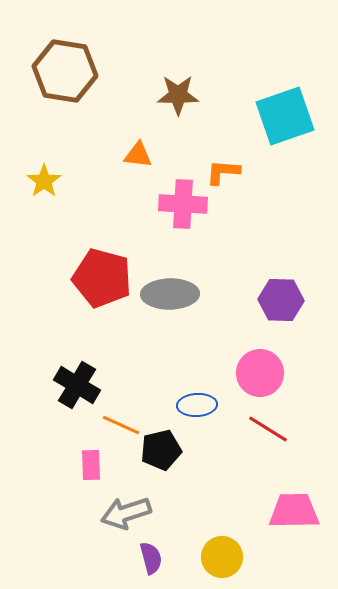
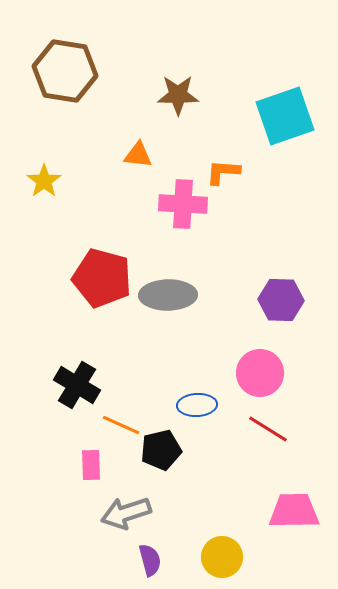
gray ellipse: moved 2 px left, 1 px down
purple semicircle: moved 1 px left, 2 px down
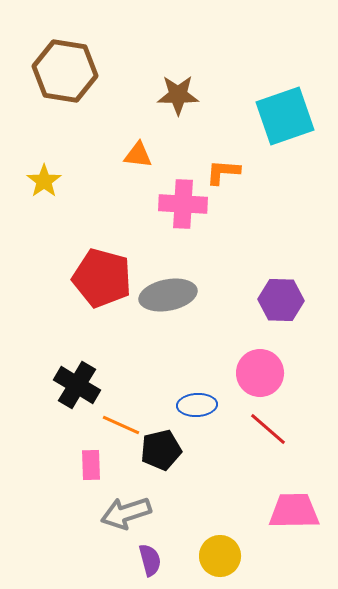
gray ellipse: rotated 10 degrees counterclockwise
red line: rotated 9 degrees clockwise
yellow circle: moved 2 px left, 1 px up
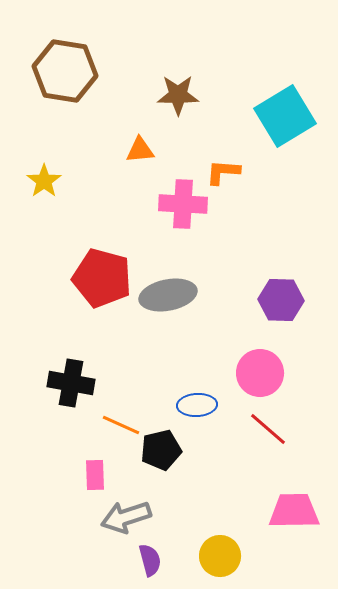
cyan square: rotated 12 degrees counterclockwise
orange triangle: moved 2 px right, 5 px up; rotated 12 degrees counterclockwise
black cross: moved 6 px left, 2 px up; rotated 21 degrees counterclockwise
pink rectangle: moved 4 px right, 10 px down
gray arrow: moved 4 px down
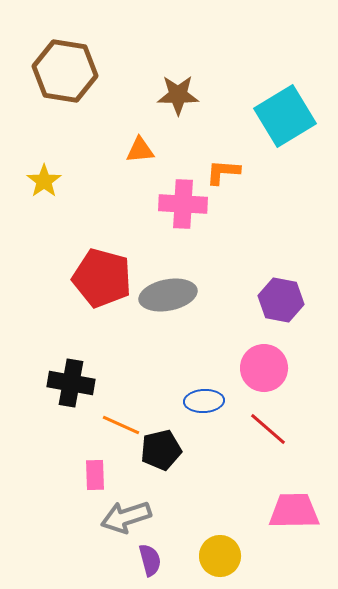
purple hexagon: rotated 9 degrees clockwise
pink circle: moved 4 px right, 5 px up
blue ellipse: moved 7 px right, 4 px up
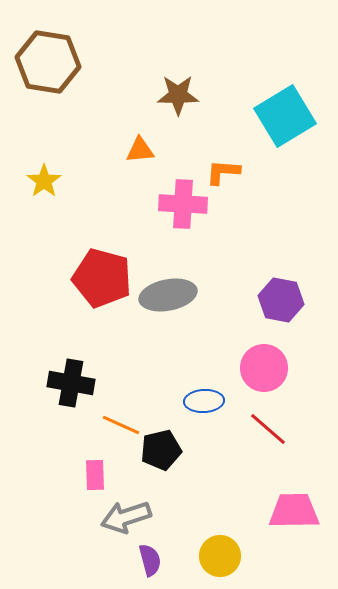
brown hexagon: moved 17 px left, 9 px up
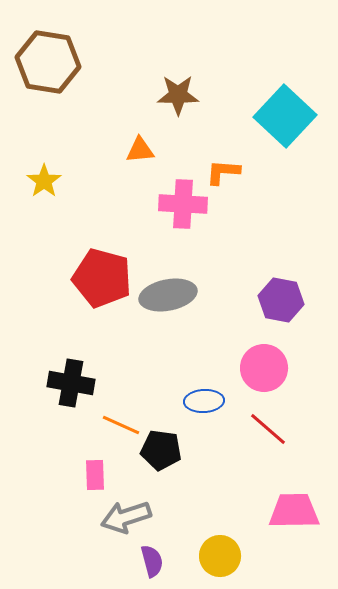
cyan square: rotated 16 degrees counterclockwise
black pentagon: rotated 21 degrees clockwise
purple semicircle: moved 2 px right, 1 px down
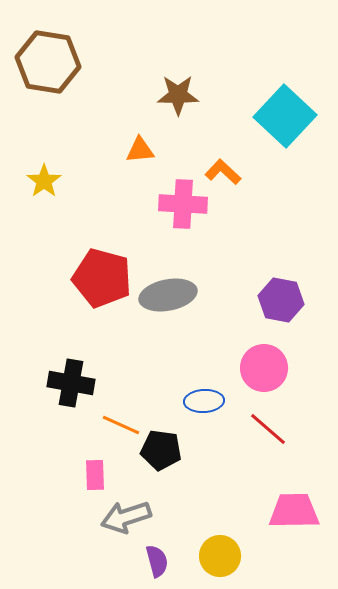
orange L-shape: rotated 39 degrees clockwise
purple semicircle: moved 5 px right
